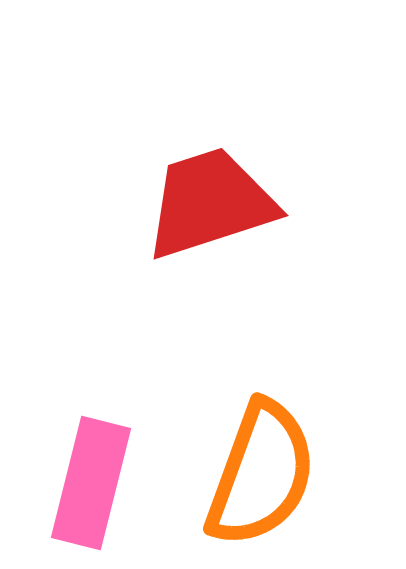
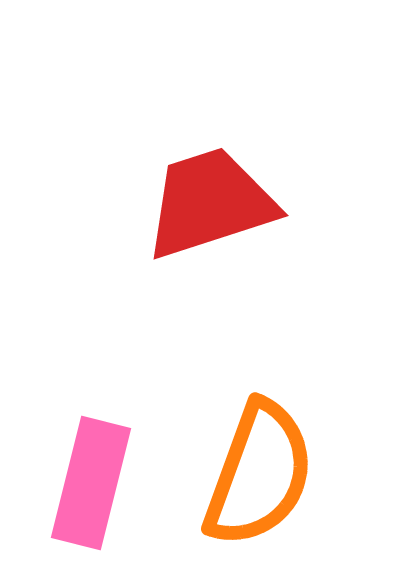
orange semicircle: moved 2 px left
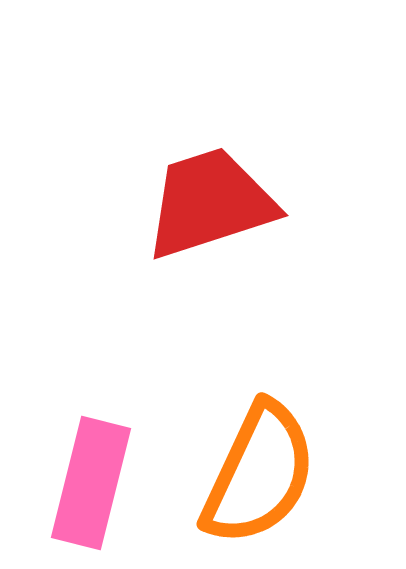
orange semicircle: rotated 5 degrees clockwise
